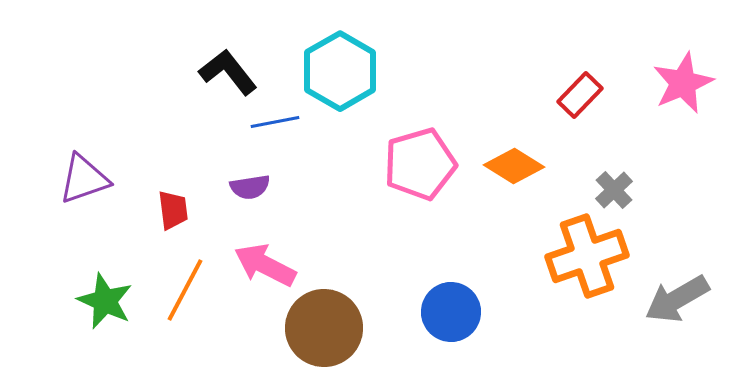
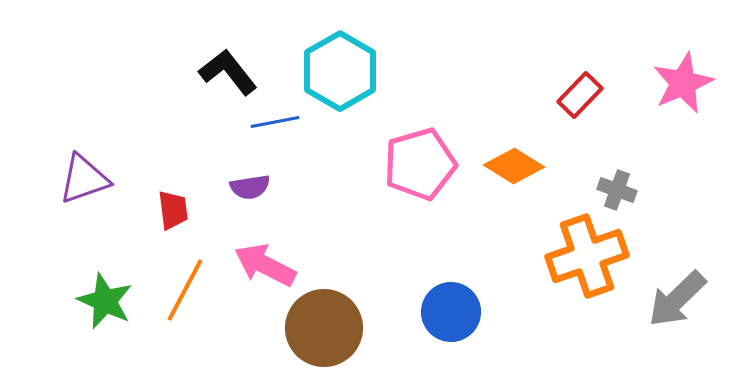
gray cross: moved 3 px right; rotated 27 degrees counterclockwise
gray arrow: rotated 14 degrees counterclockwise
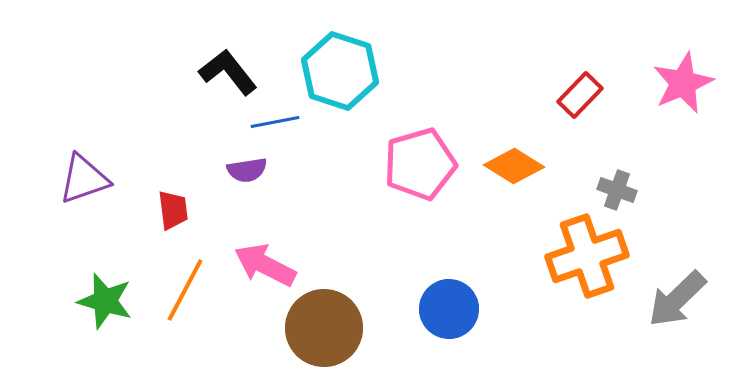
cyan hexagon: rotated 12 degrees counterclockwise
purple semicircle: moved 3 px left, 17 px up
green star: rotated 8 degrees counterclockwise
blue circle: moved 2 px left, 3 px up
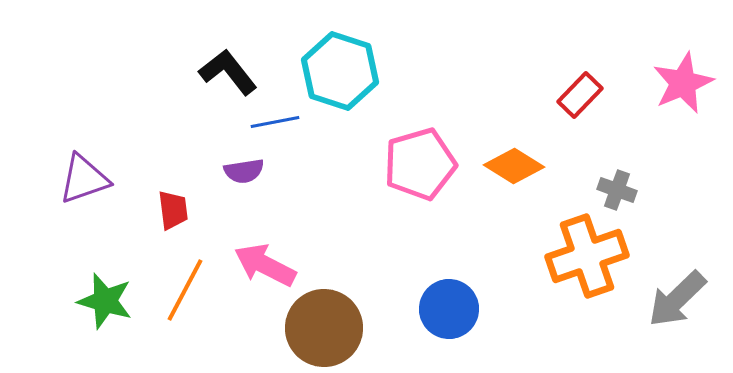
purple semicircle: moved 3 px left, 1 px down
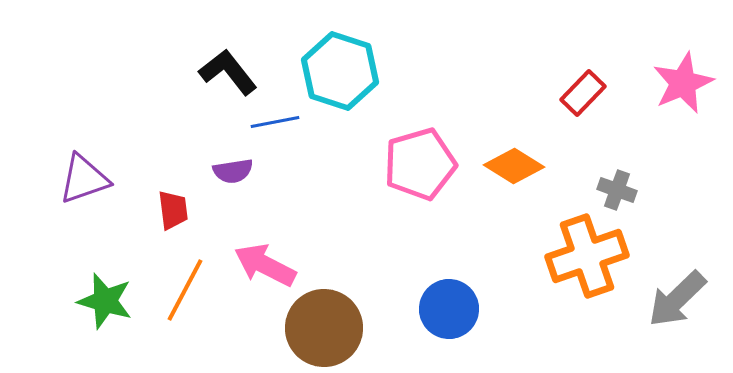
red rectangle: moved 3 px right, 2 px up
purple semicircle: moved 11 px left
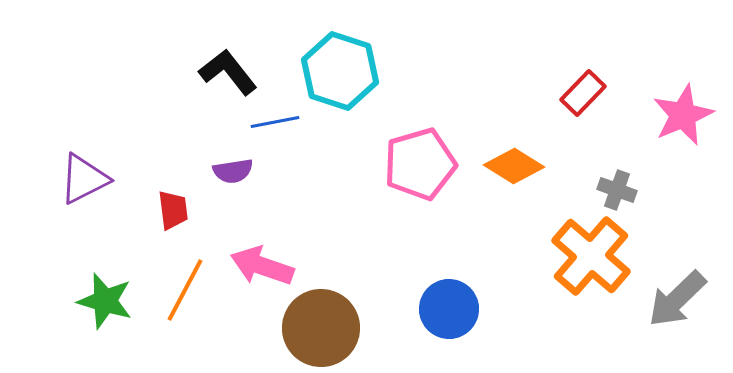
pink star: moved 32 px down
purple triangle: rotated 8 degrees counterclockwise
orange cross: moved 4 px right; rotated 30 degrees counterclockwise
pink arrow: moved 3 px left, 1 px down; rotated 8 degrees counterclockwise
brown circle: moved 3 px left
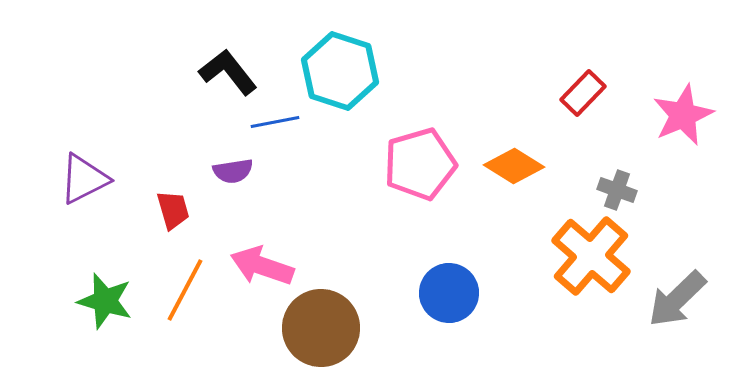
red trapezoid: rotated 9 degrees counterclockwise
blue circle: moved 16 px up
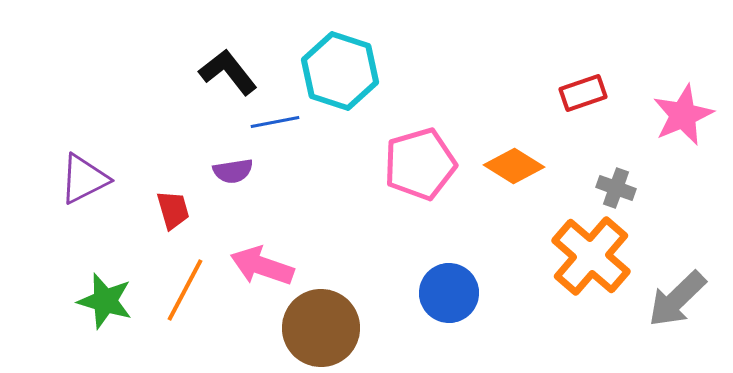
red rectangle: rotated 27 degrees clockwise
gray cross: moved 1 px left, 2 px up
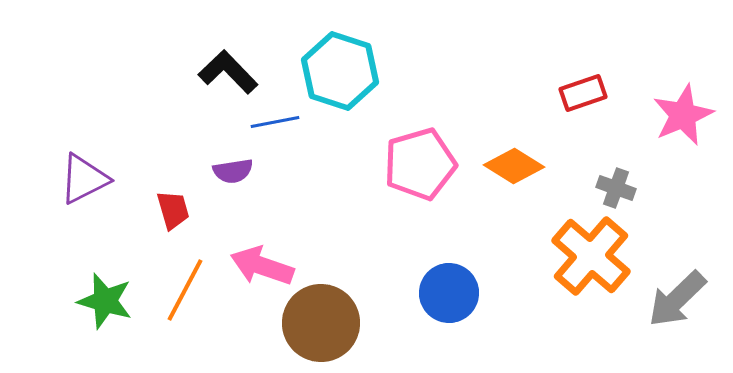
black L-shape: rotated 6 degrees counterclockwise
brown circle: moved 5 px up
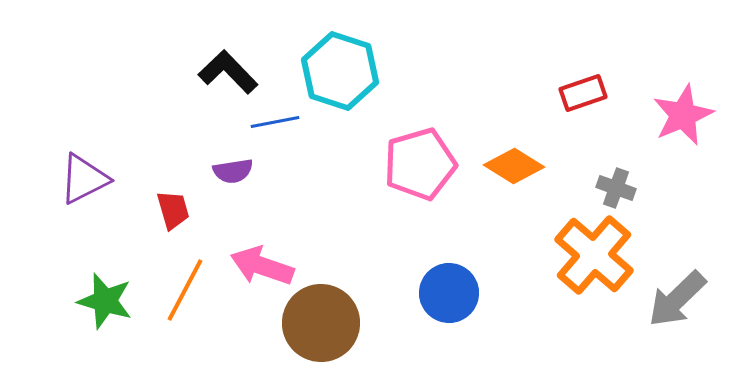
orange cross: moved 3 px right, 1 px up
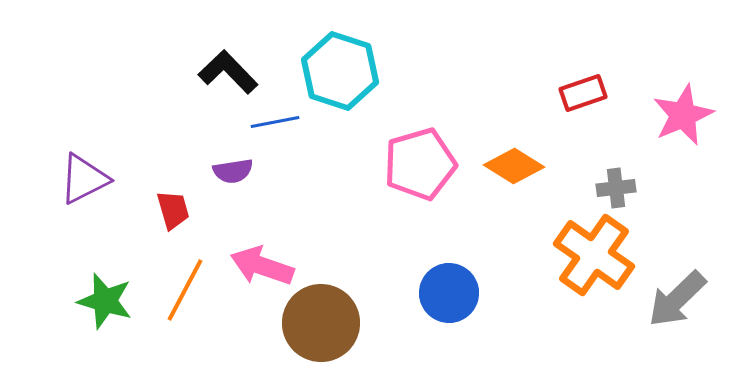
gray cross: rotated 27 degrees counterclockwise
orange cross: rotated 6 degrees counterclockwise
